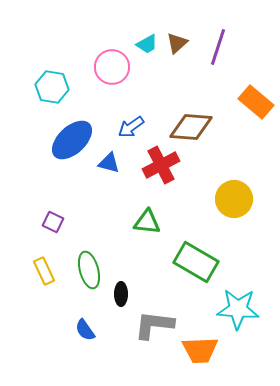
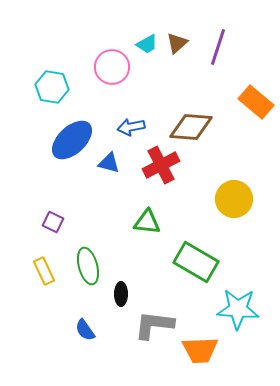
blue arrow: rotated 24 degrees clockwise
green ellipse: moved 1 px left, 4 px up
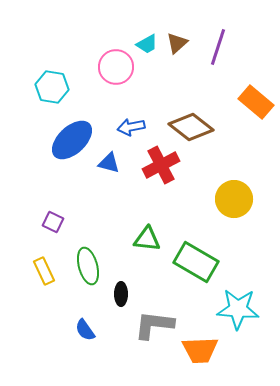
pink circle: moved 4 px right
brown diamond: rotated 33 degrees clockwise
green triangle: moved 17 px down
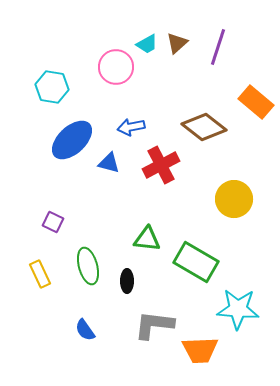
brown diamond: moved 13 px right
yellow rectangle: moved 4 px left, 3 px down
black ellipse: moved 6 px right, 13 px up
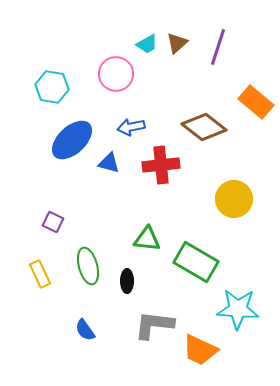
pink circle: moved 7 px down
red cross: rotated 21 degrees clockwise
orange trapezoid: rotated 27 degrees clockwise
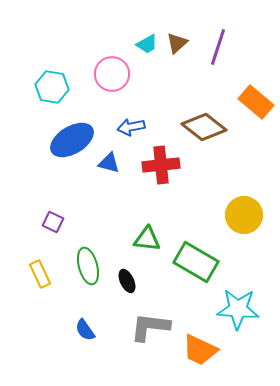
pink circle: moved 4 px left
blue ellipse: rotated 12 degrees clockwise
yellow circle: moved 10 px right, 16 px down
black ellipse: rotated 25 degrees counterclockwise
gray L-shape: moved 4 px left, 2 px down
